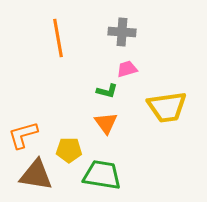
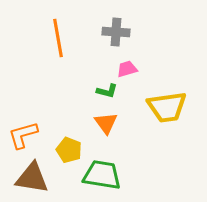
gray cross: moved 6 px left
yellow pentagon: rotated 20 degrees clockwise
brown triangle: moved 4 px left, 3 px down
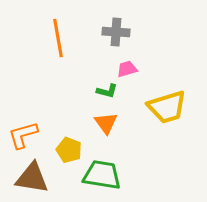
yellow trapezoid: rotated 9 degrees counterclockwise
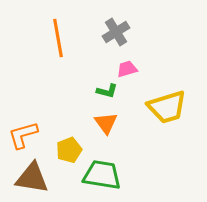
gray cross: rotated 36 degrees counterclockwise
yellow pentagon: rotated 30 degrees clockwise
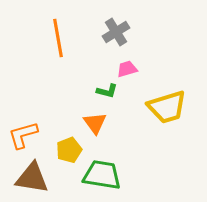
orange triangle: moved 11 px left
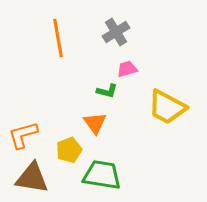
yellow trapezoid: rotated 45 degrees clockwise
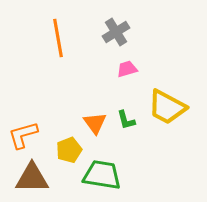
green L-shape: moved 19 px right, 29 px down; rotated 60 degrees clockwise
brown triangle: rotated 9 degrees counterclockwise
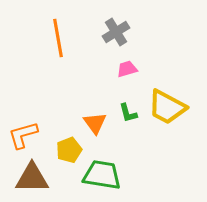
green L-shape: moved 2 px right, 7 px up
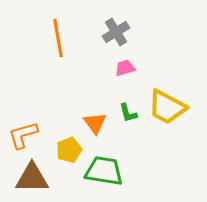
pink trapezoid: moved 2 px left, 1 px up
green trapezoid: moved 2 px right, 4 px up
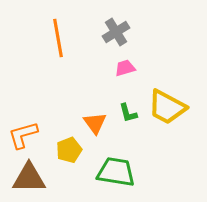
green trapezoid: moved 12 px right, 1 px down
brown triangle: moved 3 px left
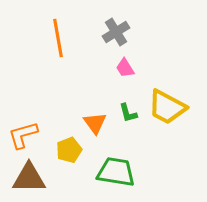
pink trapezoid: rotated 105 degrees counterclockwise
